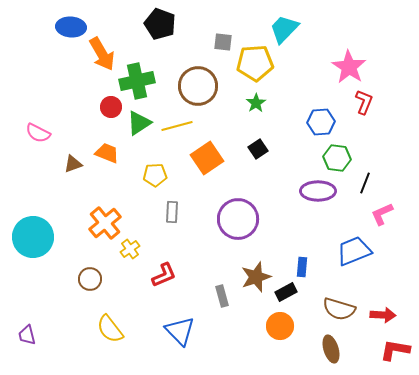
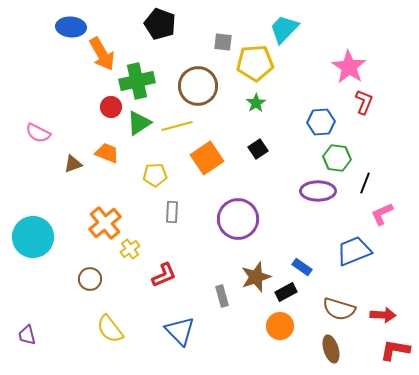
blue rectangle at (302, 267): rotated 60 degrees counterclockwise
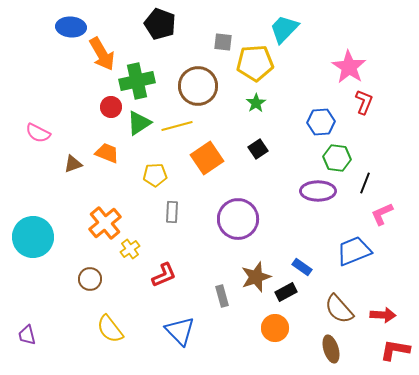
brown semicircle at (339, 309): rotated 32 degrees clockwise
orange circle at (280, 326): moved 5 px left, 2 px down
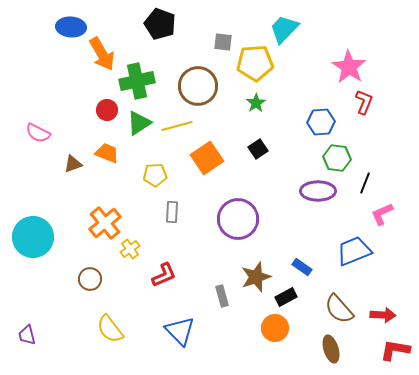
red circle at (111, 107): moved 4 px left, 3 px down
black rectangle at (286, 292): moved 5 px down
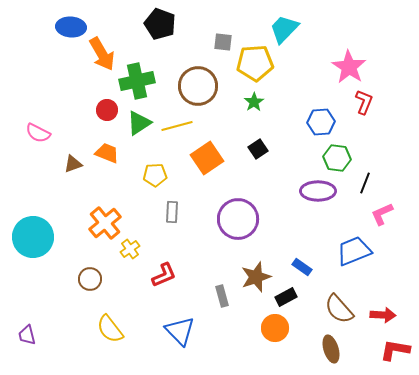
green star at (256, 103): moved 2 px left, 1 px up
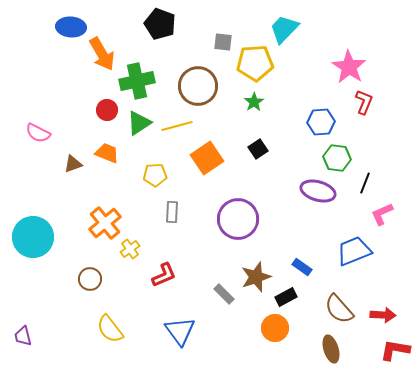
purple ellipse at (318, 191): rotated 16 degrees clockwise
gray rectangle at (222, 296): moved 2 px right, 2 px up; rotated 30 degrees counterclockwise
blue triangle at (180, 331): rotated 8 degrees clockwise
purple trapezoid at (27, 335): moved 4 px left, 1 px down
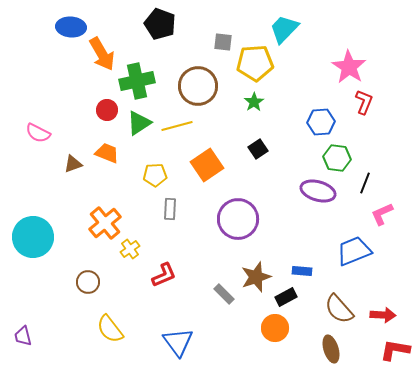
orange square at (207, 158): moved 7 px down
gray rectangle at (172, 212): moved 2 px left, 3 px up
blue rectangle at (302, 267): moved 4 px down; rotated 30 degrees counterclockwise
brown circle at (90, 279): moved 2 px left, 3 px down
blue triangle at (180, 331): moved 2 px left, 11 px down
